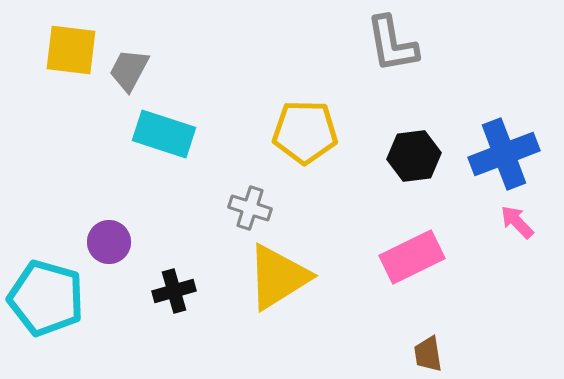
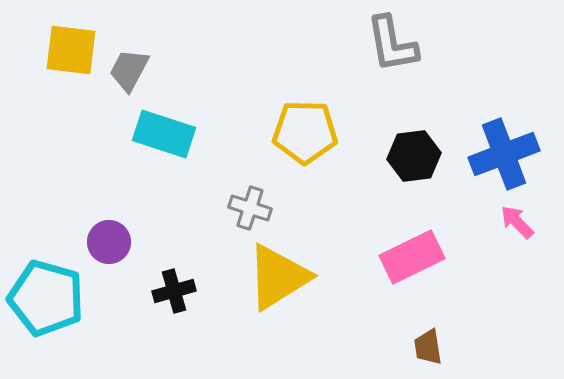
brown trapezoid: moved 7 px up
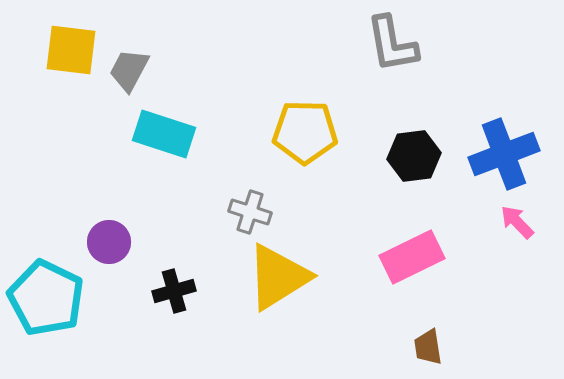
gray cross: moved 4 px down
cyan pentagon: rotated 10 degrees clockwise
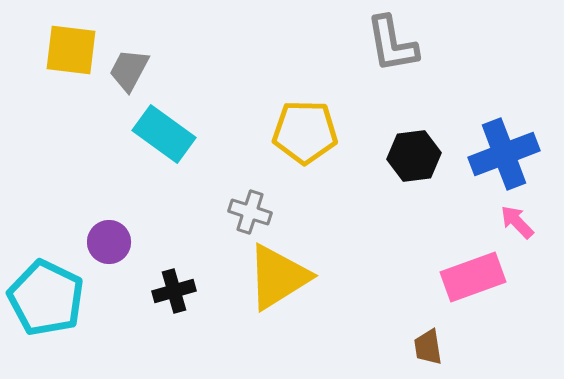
cyan rectangle: rotated 18 degrees clockwise
pink rectangle: moved 61 px right, 20 px down; rotated 6 degrees clockwise
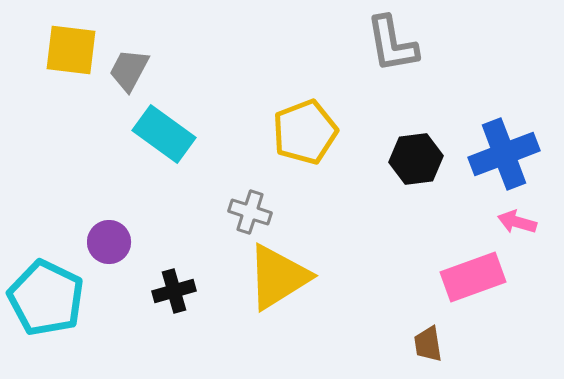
yellow pentagon: rotated 22 degrees counterclockwise
black hexagon: moved 2 px right, 3 px down
pink arrow: rotated 30 degrees counterclockwise
brown trapezoid: moved 3 px up
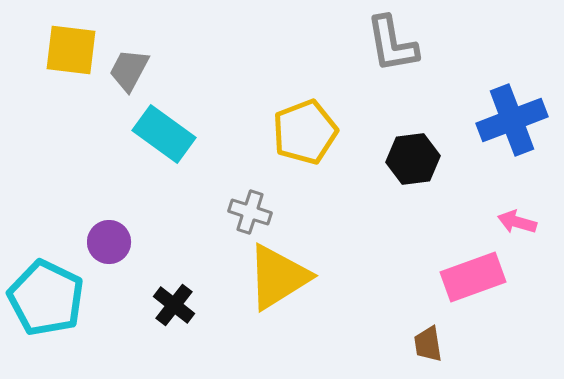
blue cross: moved 8 px right, 34 px up
black hexagon: moved 3 px left
black cross: moved 14 px down; rotated 36 degrees counterclockwise
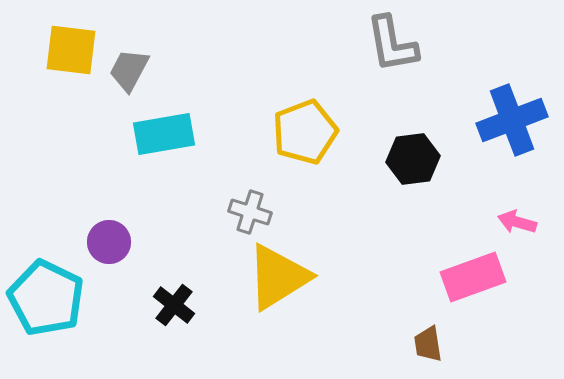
cyan rectangle: rotated 46 degrees counterclockwise
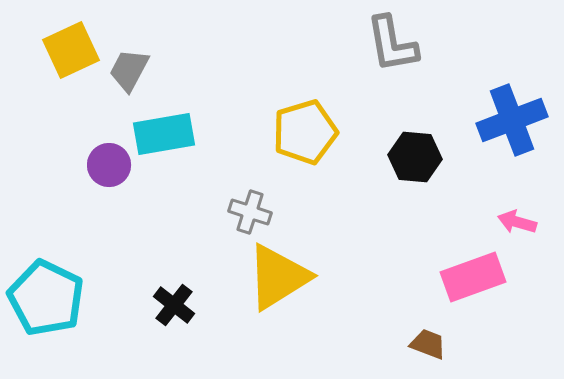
yellow square: rotated 32 degrees counterclockwise
yellow pentagon: rotated 4 degrees clockwise
black hexagon: moved 2 px right, 2 px up; rotated 12 degrees clockwise
purple circle: moved 77 px up
brown trapezoid: rotated 120 degrees clockwise
